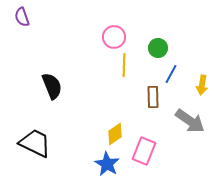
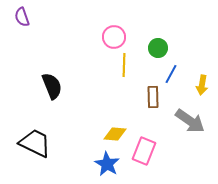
yellow diamond: rotated 40 degrees clockwise
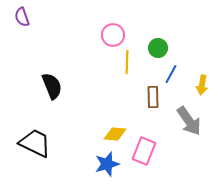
pink circle: moved 1 px left, 2 px up
yellow line: moved 3 px right, 3 px up
gray arrow: moved 1 px left; rotated 20 degrees clockwise
blue star: rotated 25 degrees clockwise
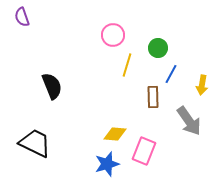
yellow line: moved 3 px down; rotated 15 degrees clockwise
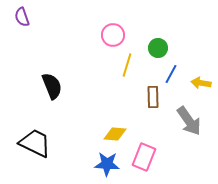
yellow arrow: moved 1 px left, 2 px up; rotated 90 degrees clockwise
pink rectangle: moved 6 px down
blue star: rotated 20 degrees clockwise
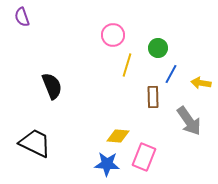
yellow diamond: moved 3 px right, 2 px down
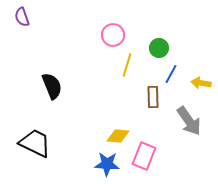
green circle: moved 1 px right
pink rectangle: moved 1 px up
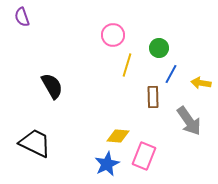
black semicircle: rotated 8 degrees counterclockwise
blue star: rotated 30 degrees counterclockwise
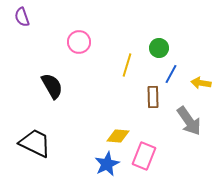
pink circle: moved 34 px left, 7 px down
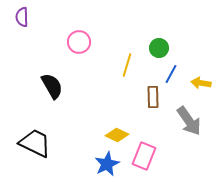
purple semicircle: rotated 18 degrees clockwise
yellow diamond: moved 1 px left, 1 px up; rotated 20 degrees clockwise
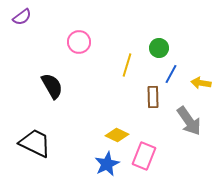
purple semicircle: rotated 126 degrees counterclockwise
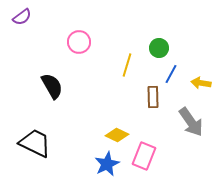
gray arrow: moved 2 px right, 1 px down
